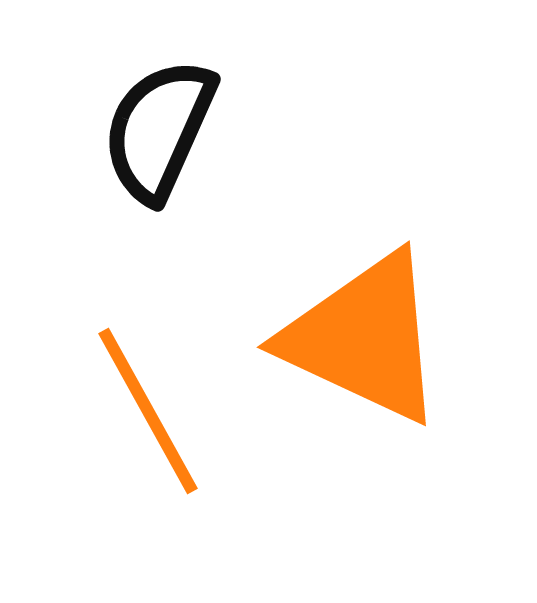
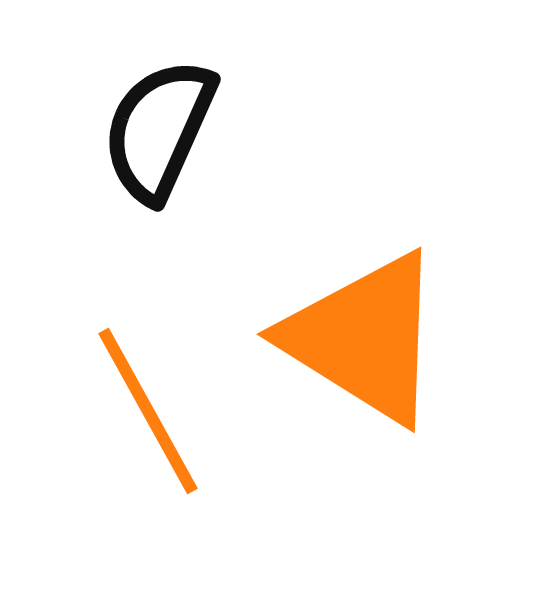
orange triangle: rotated 7 degrees clockwise
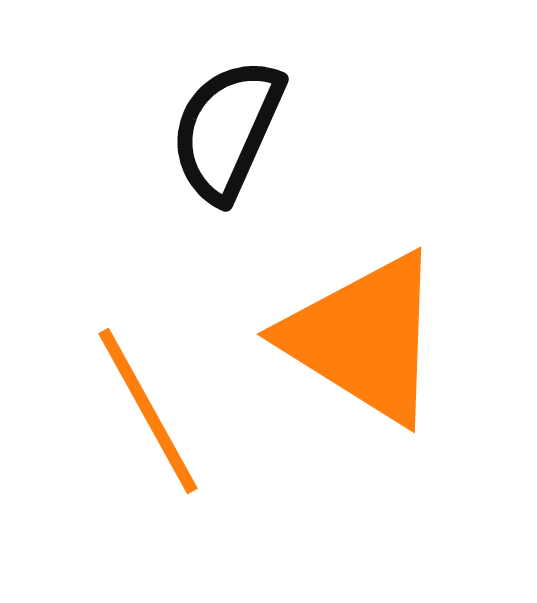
black semicircle: moved 68 px right
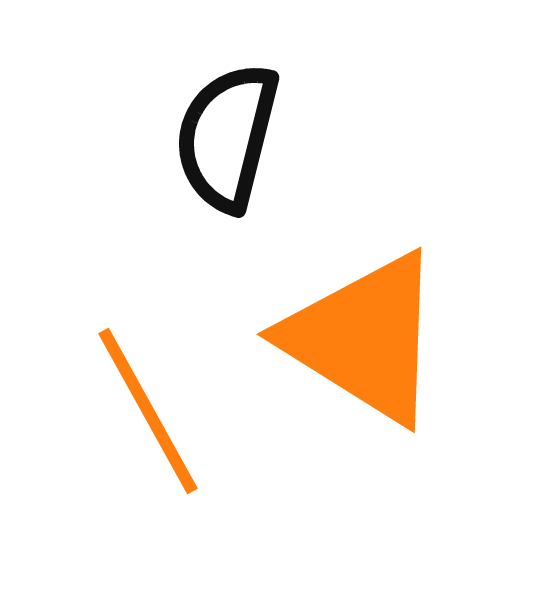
black semicircle: moved 7 px down; rotated 10 degrees counterclockwise
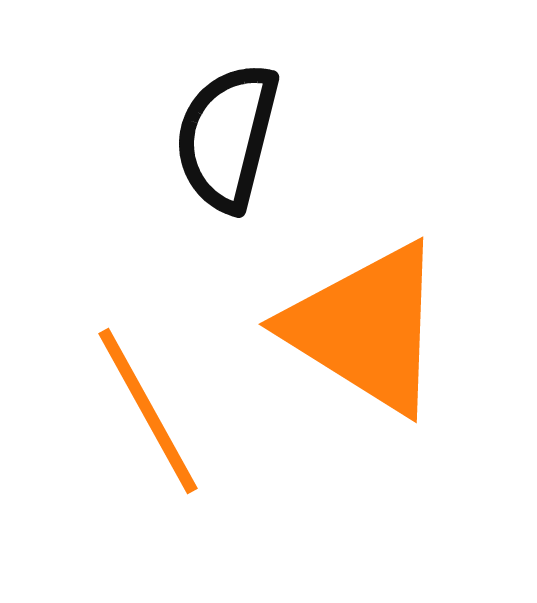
orange triangle: moved 2 px right, 10 px up
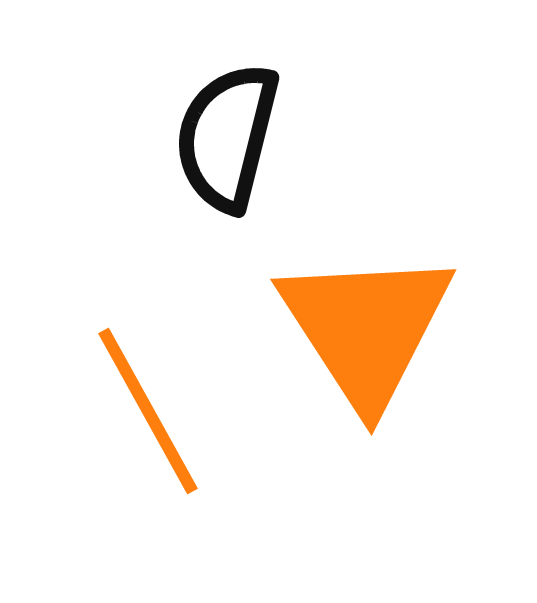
orange triangle: rotated 25 degrees clockwise
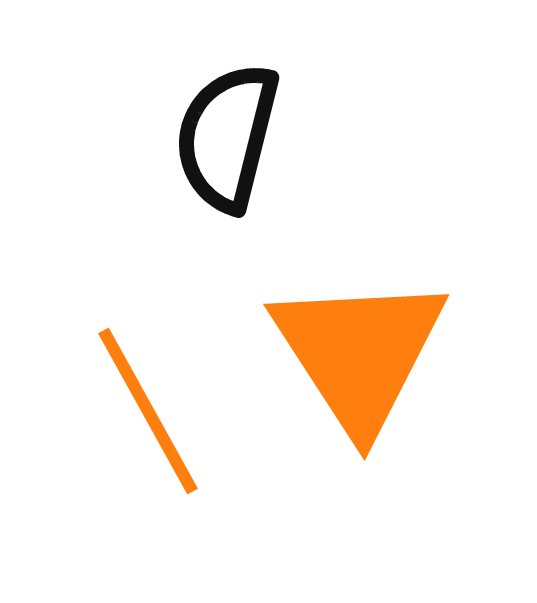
orange triangle: moved 7 px left, 25 px down
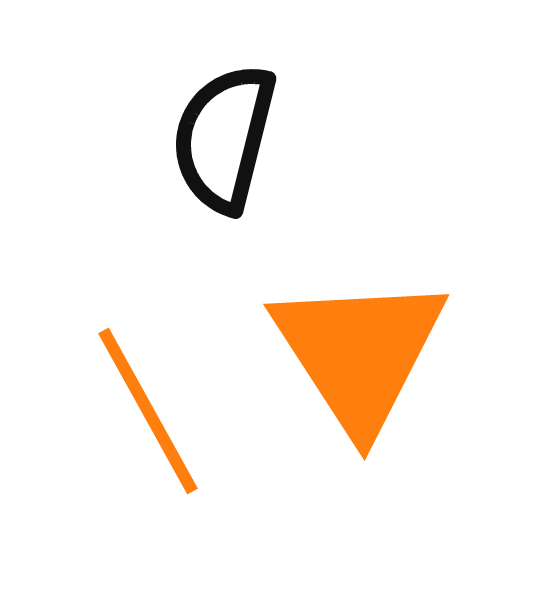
black semicircle: moved 3 px left, 1 px down
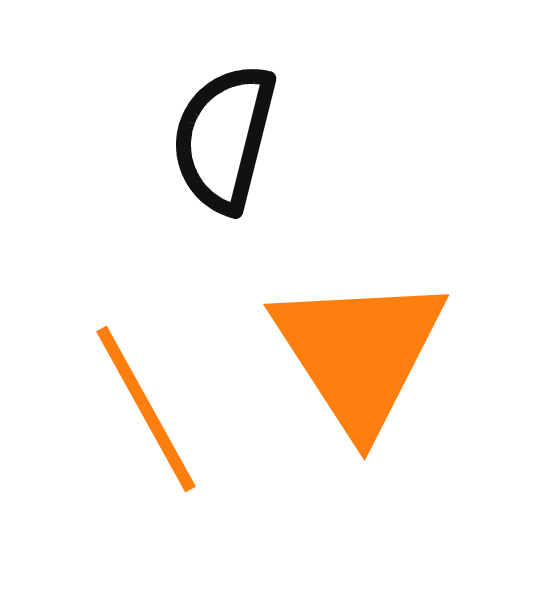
orange line: moved 2 px left, 2 px up
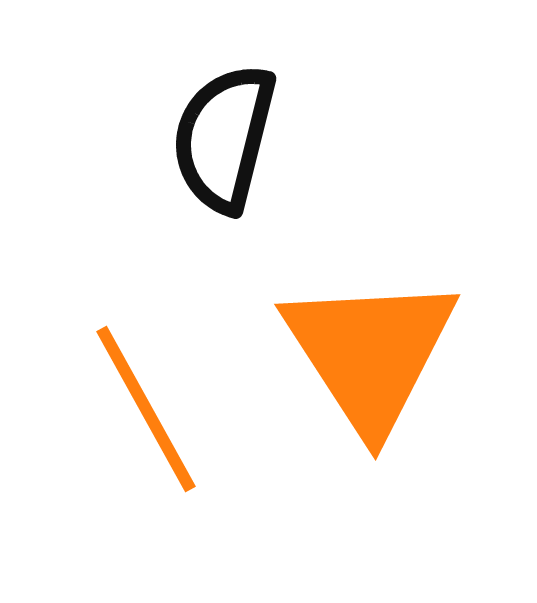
orange triangle: moved 11 px right
